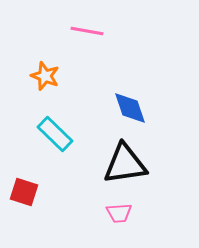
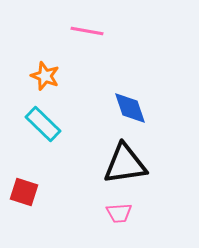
cyan rectangle: moved 12 px left, 10 px up
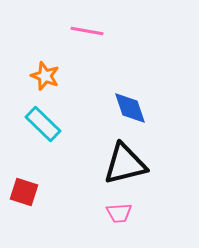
black triangle: rotated 6 degrees counterclockwise
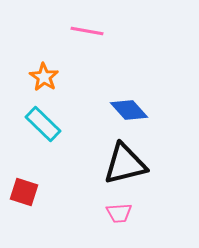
orange star: moved 1 px left, 1 px down; rotated 12 degrees clockwise
blue diamond: moved 1 px left, 2 px down; rotated 24 degrees counterclockwise
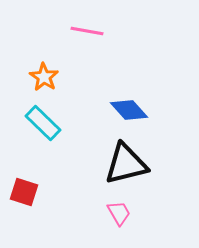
cyan rectangle: moved 1 px up
black triangle: moved 1 px right
pink trapezoid: rotated 116 degrees counterclockwise
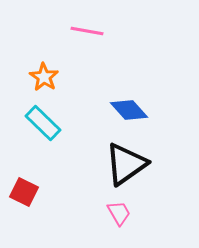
black triangle: rotated 21 degrees counterclockwise
red square: rotated 8 degrees clockwise
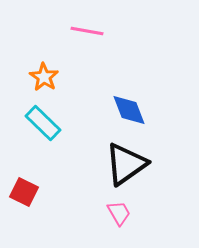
blue diamond: rotated 21 degrees clockwise
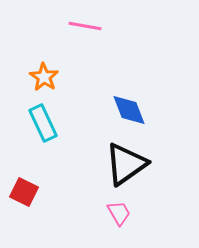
pink line: moved 2 px left, 5 px up
cyan rectangle: rotated 21 degrees clockwise
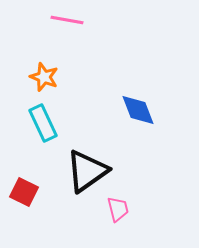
pink line: moved 18 px left, 6 px up
orange star: rotated 12 degrees counterclockwise
blue diamond: moved 9 px right
black triangle: moved 39 px left, 7 px down
pink trapezoid: moved 1 px left, 4 px up; rotated 16 degrees clockwise
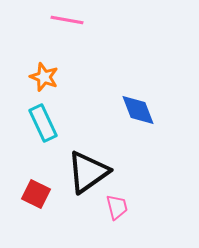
black triangle: moved 1 px right, 1 px down
red square: moved 12 px right, 2 px down
pink trapezoid: moved 1 px left, 2 px up
